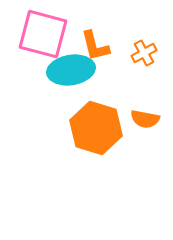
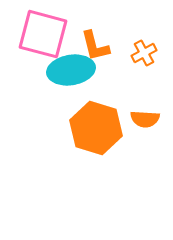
orange semicircle: rotated 8 degrees counterclockwise
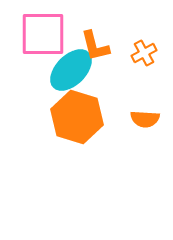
pink square: rotated 15 degrees counterclockwise
cyan ellipse: rotated 36 degrees counterclockwise
orange hexagon: moved 19 px left, 11 px up
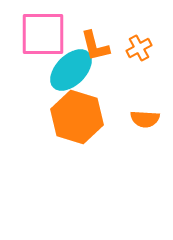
orange cross: moved 5 px left, 5 px up
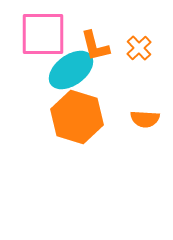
orange cross: rotated 15 degrees counterclockwise
cyan ellipse: rotated 9 degrees clockwise
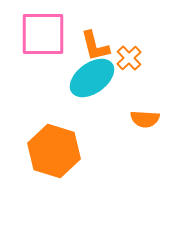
orange cross: moved 10 px left, 10 px down
cyan ellipse: moved 21 px right, 8 px down
orange hexagon: moved 23 px left, 34 px down
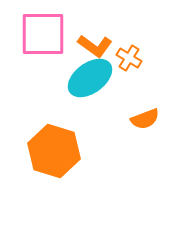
orange L-shape: rotated 40 degrees counterclockwise
orange cross: rotated 15 degrees counterclockwise
cyan ellipse: moved 2 px left
orange semicircle: rotated 24 degrees counterclockwise
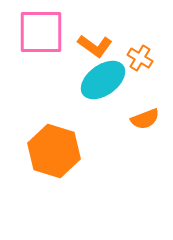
pink square: moved 2 px left, 2 px up
orange cross: moved 11 px right
cyan ellipse: moved 13 px right, 2 px down
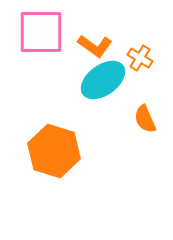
orange semicircle: rotated 88 degrees clockwise
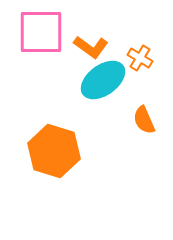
orange L-shape: moved 4 px left, 1 px down
orange semicircle: moved 1 px left, 1 px down
